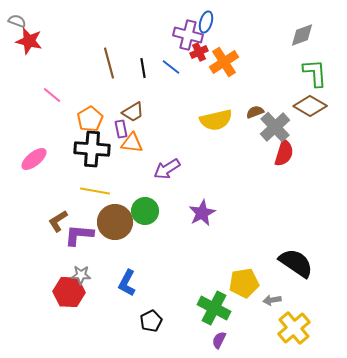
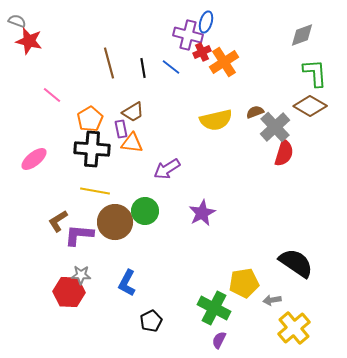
red cross: moved 3 px right
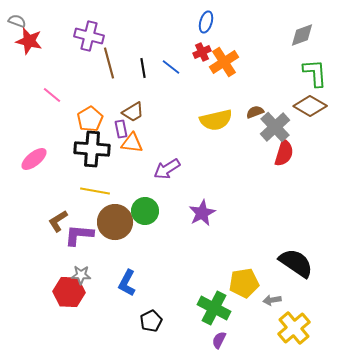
purple cross: moved 99 px left, 1 px down
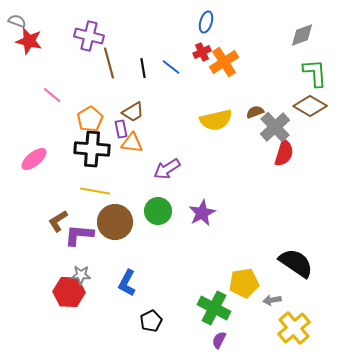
green circle: moved 13 px right
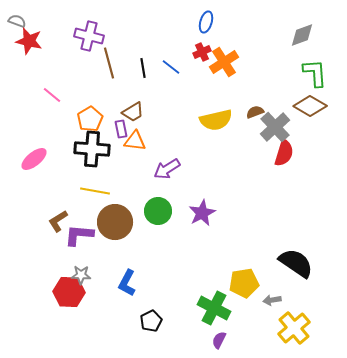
orange triangle: moved 3 px right, 2 px up
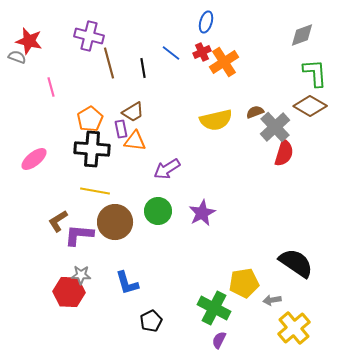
gray semicircle: moved 36 px down
blue line: moved 14 px up
pink line: moved 1 px left, 8 px up; rotated 36 degrees clockwise
blue L-shape: rotated 44 degrees counterclockwise
